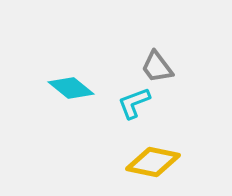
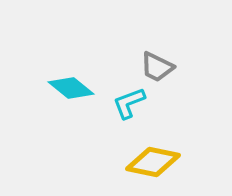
gray trapezoid: rotated 27 degrees counterclockwise
cyan L-shape: moved 5 px left
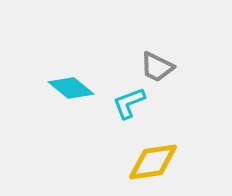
yellow diamond: rotated 20 degrees counterclockwise
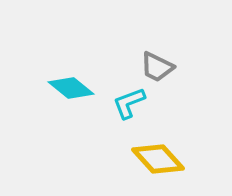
yellow diamond: moved 5 px right, 3 px up; rotated 56 degrees clockwise
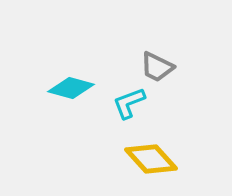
cyan diamond: rotated 24 degrees counterclockwise
yellow diamond: moved 7 px left
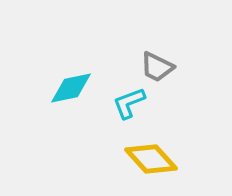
cyan diamond: rotated 27 degrees counterclockwise
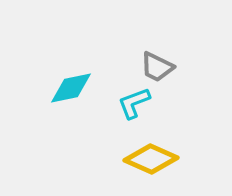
cyan L-shape: moved 5 px right
yellow diamond: rotated 24 degrees counterclockwise
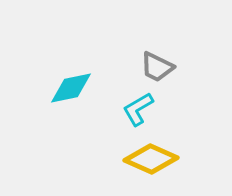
cyan L-shape: moved 4 px right, 6 px down; rotated 9 degrees counterclockwise
